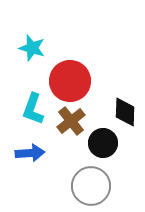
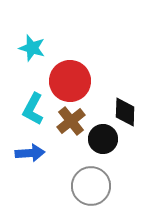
cyan L-shape: rotated 8 degrees clockwise
black circle: moved 4 px up
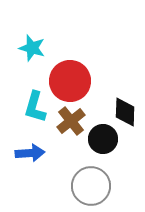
cyan L-shape: moved 2 px right, 2 px up; rotated 12 degrees counterclockwise
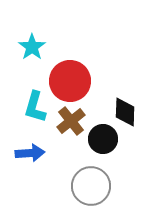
cyan star: moved 1 px up; rotated 20 degrees clockwise
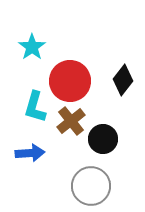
black diamond: moved 2 px left, 32 px up; rotated 36 degrees clockwise
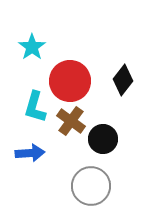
brown cross: rotated 16 degrees counterclockwise
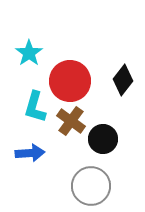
cyan star: moved 3 px left, 6 px down
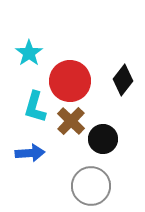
brown cross: rotated 8 degrees clockwise
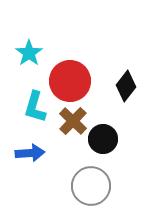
black diamond: moved 3 px right, 6 px down
brown cross: moved 2 px right
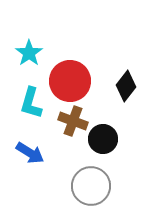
cyan L-shape: moved 4 px left, 4 px up
brown cross: rotated 24 degrees counterclockwise
blue arrow: rotated 36 degrees clockwise
